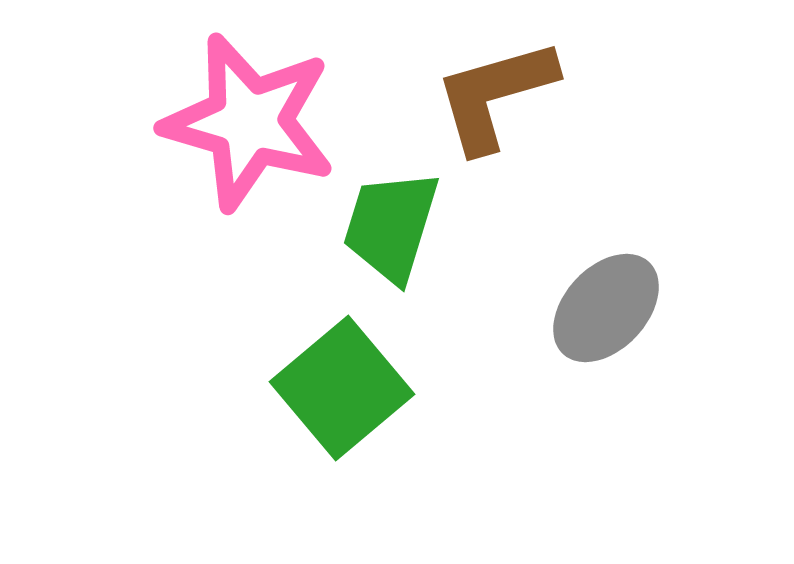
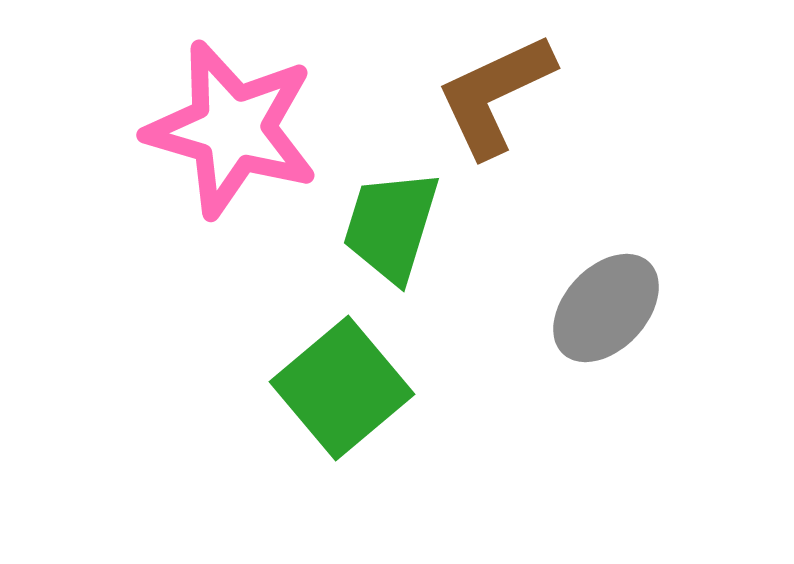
brown L-shape: rotated 9 degrees counterclockwise
pink star: moved 17 px left, 7 px down
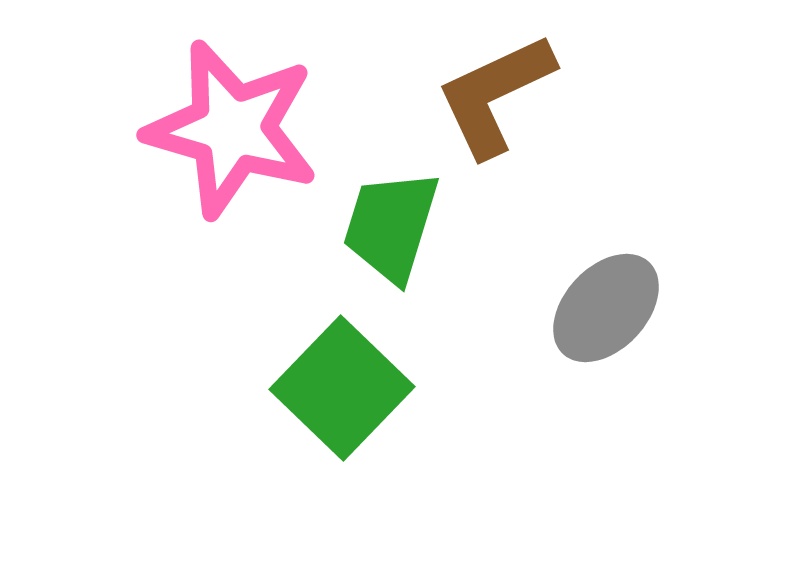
green square: rotated 6 degrees counterclockwise
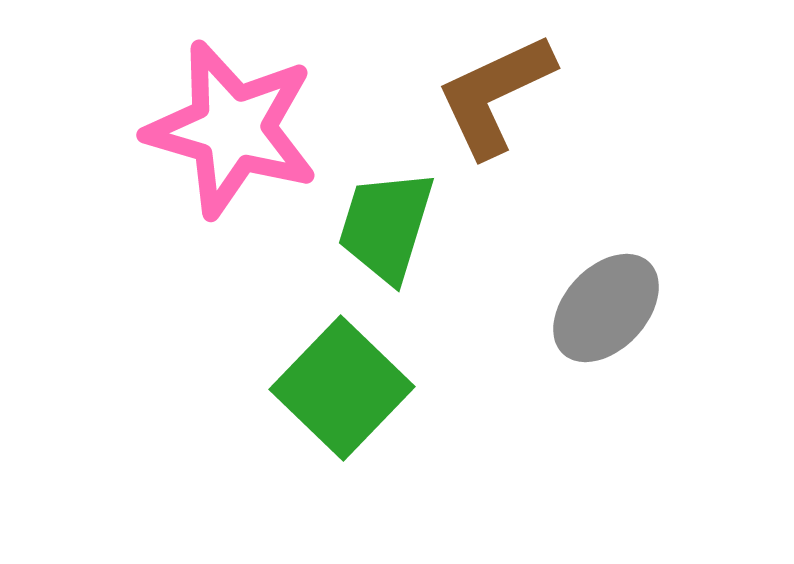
green trapezoid: moved 5 px left
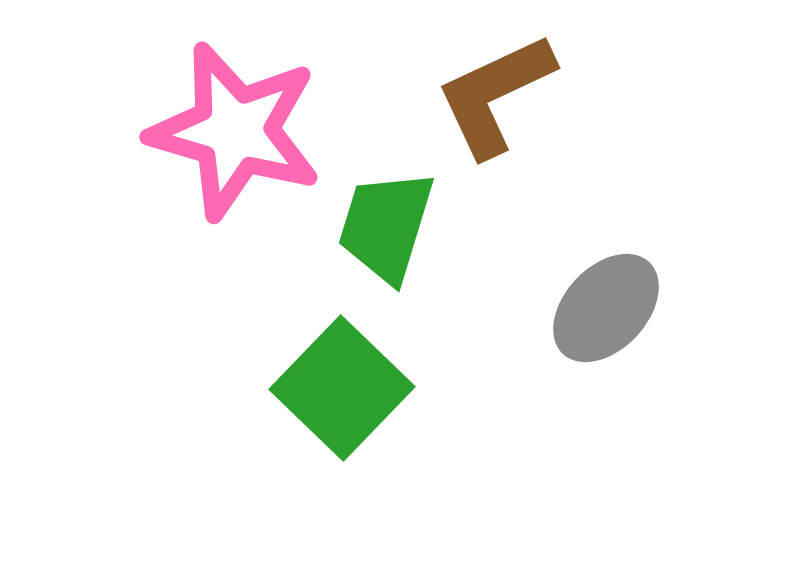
pink star: moved 3 px right, 2 px down
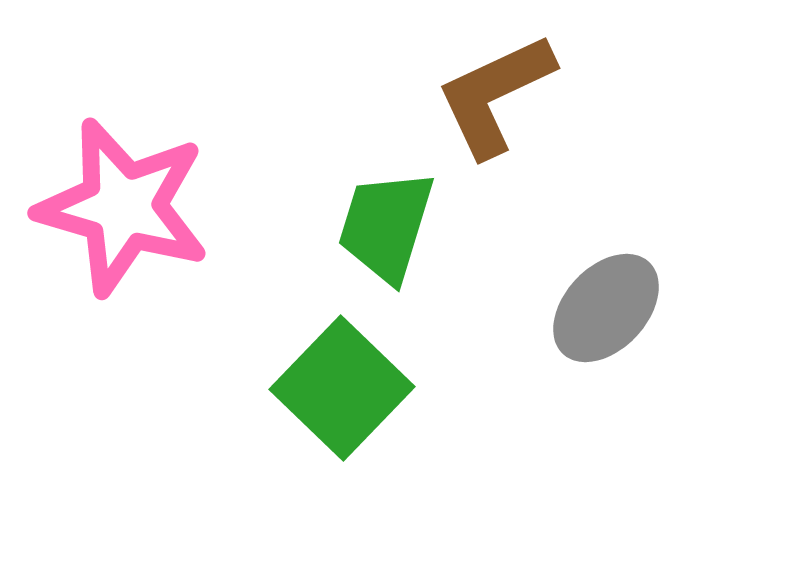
pink star: moved 112 px left, 76 px down
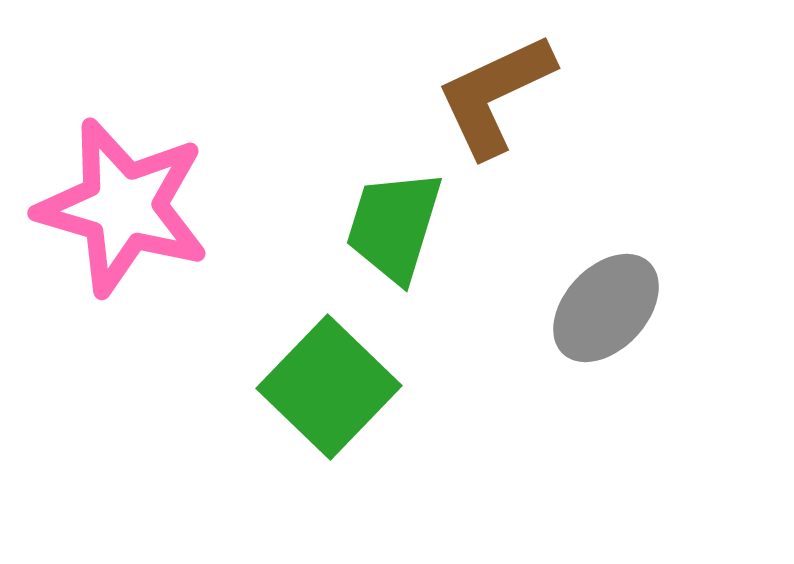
green trapezoid: moved 8 px right
green square: moved 13 px left, 1 px up
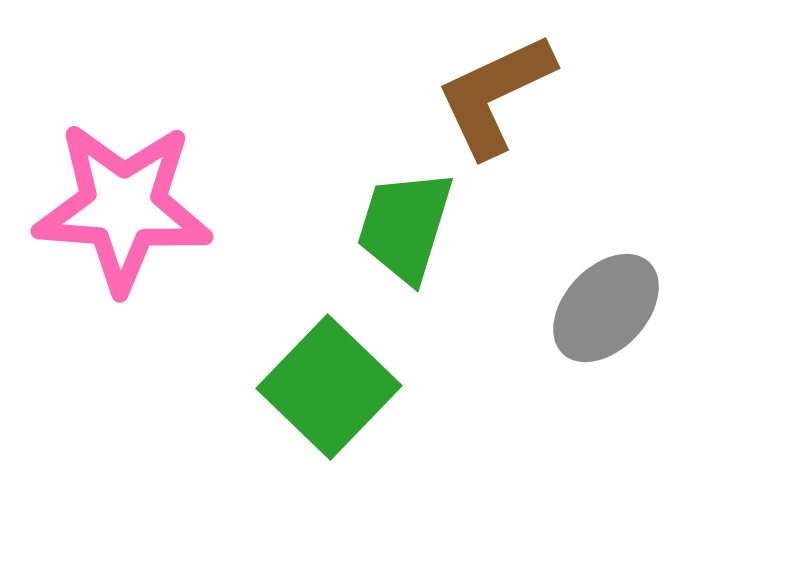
pink star: rotated 12 degrees counterclockwise
green trapezoid: moved 11 px right
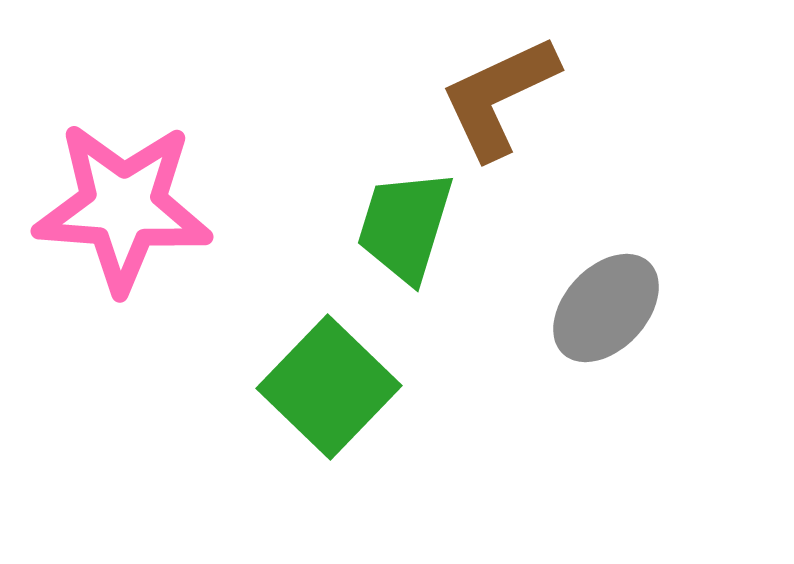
brown L-shape: moved 4 px right, 2 px down
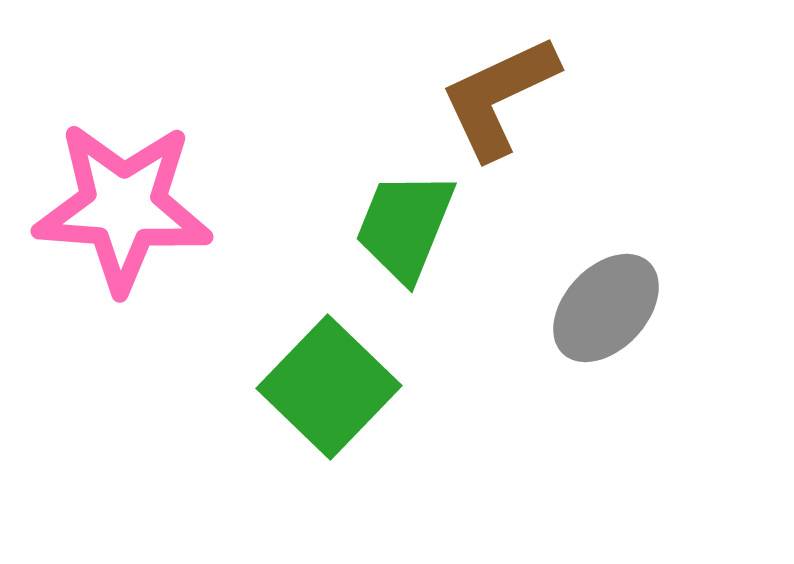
green trapezoid: rotated 5 degrees clockwise
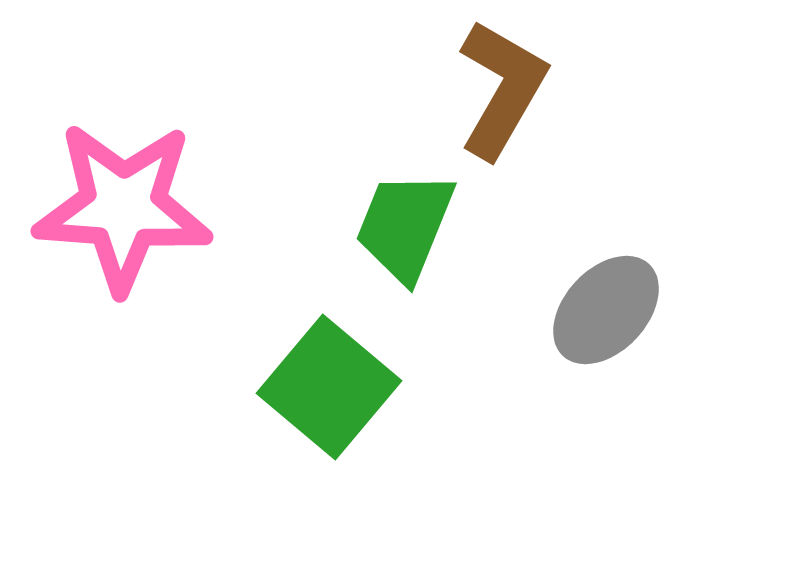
brown L-shape: moved 3 px right, 8 px up; rotated 145 degrees clockwise
gray ellipse: moved 2 px down
green square: rotated 4 degrees counterclockwise
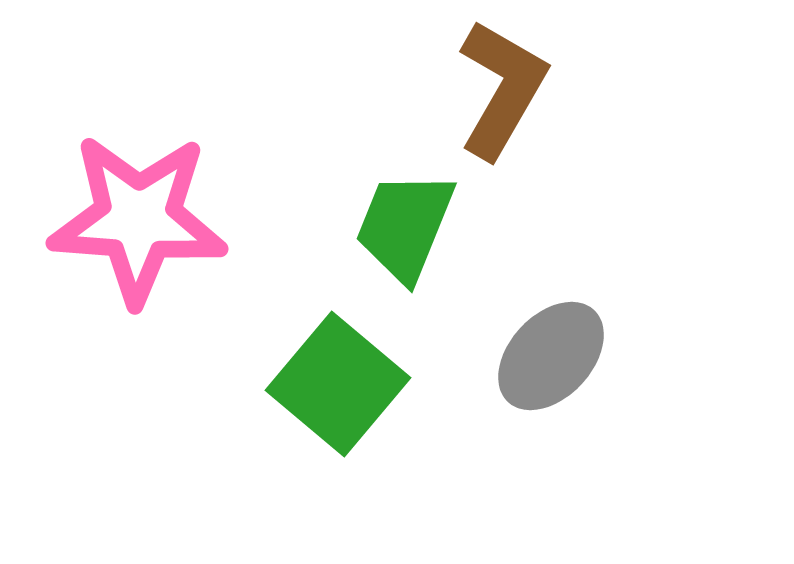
pink star: moved 15 px right, 12 px down
gray ellipse: moved 55 px left, 46 px down
green square: moved 9 px right, 3 px up
